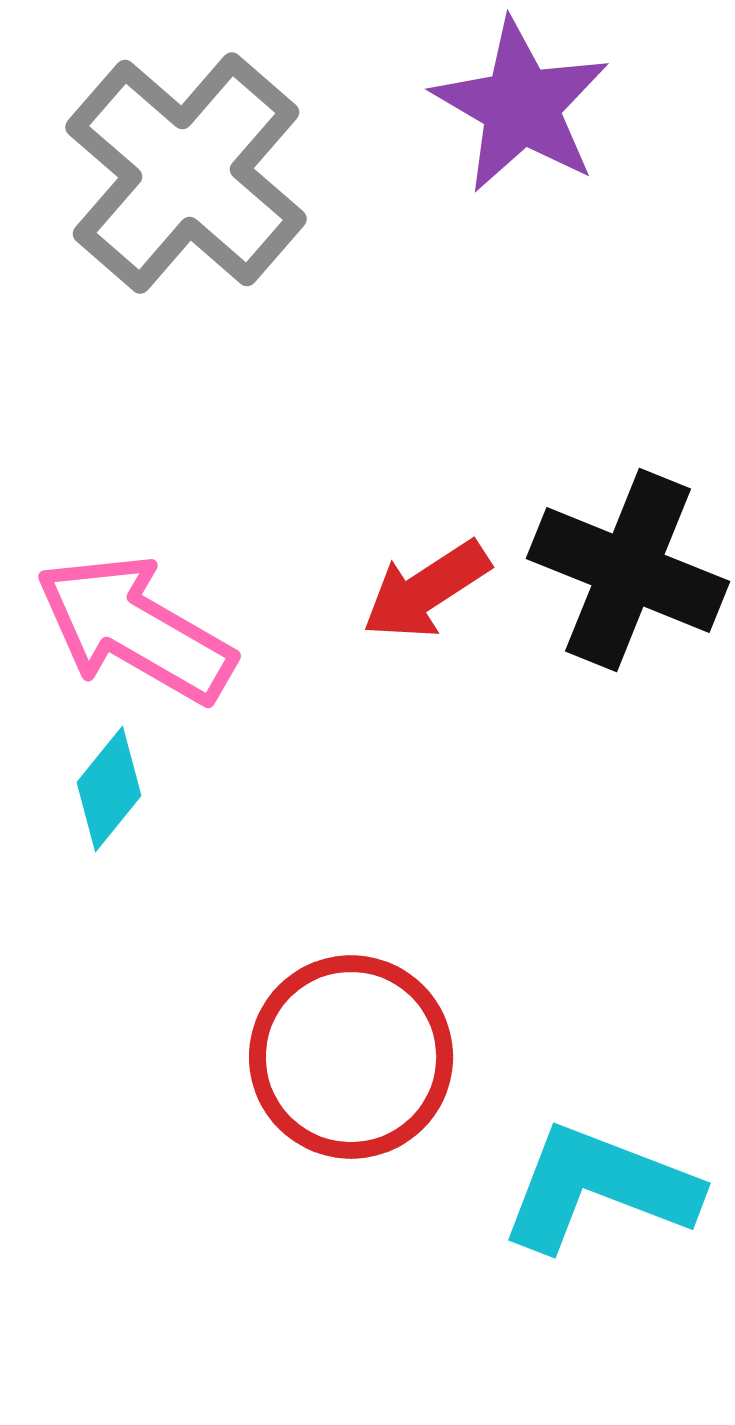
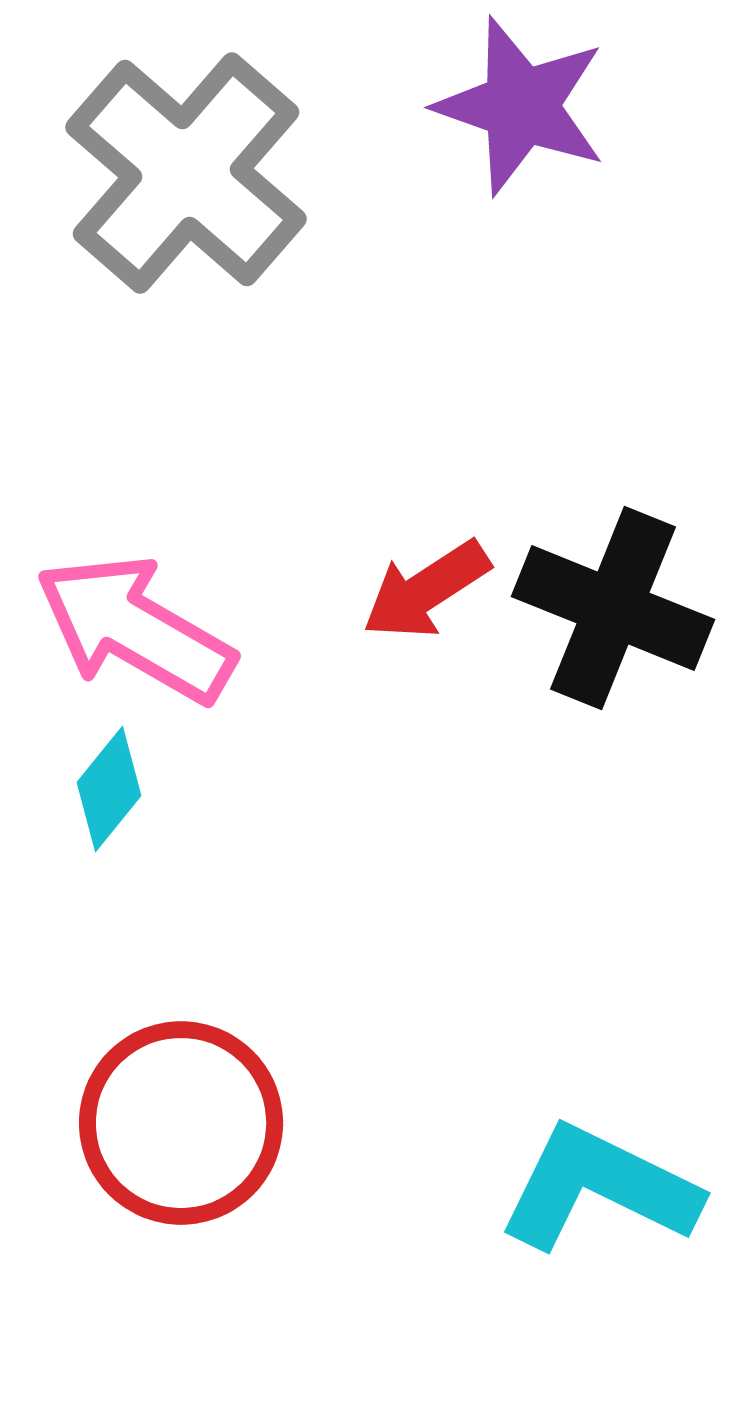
purple star: rotated 11 degrees counterclockwise
black cross: moved 15 px left, 38 px down
red circle: moved 170 px left, 66 px down
cyan L-shape: rotated 5 degrees clockwise
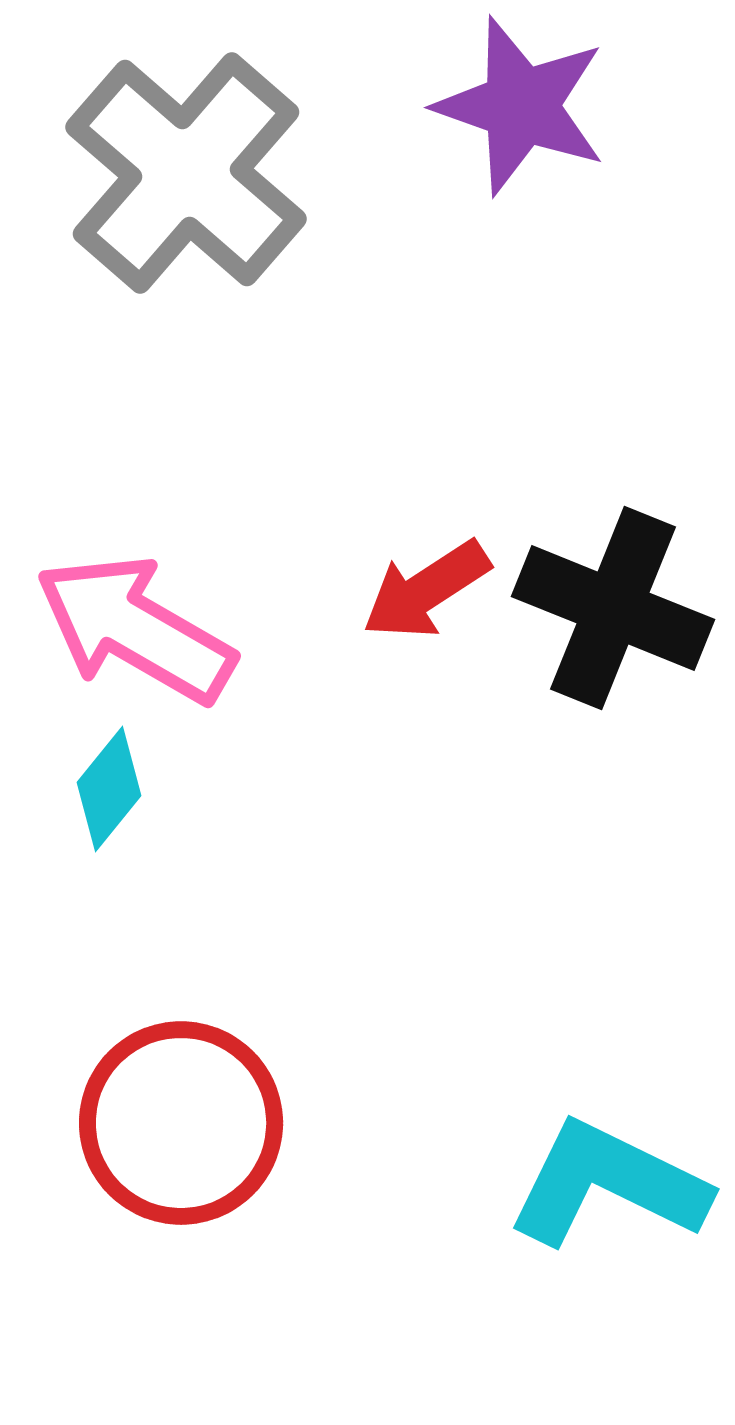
cyan L-shape: moved 9 px right, 4 px up
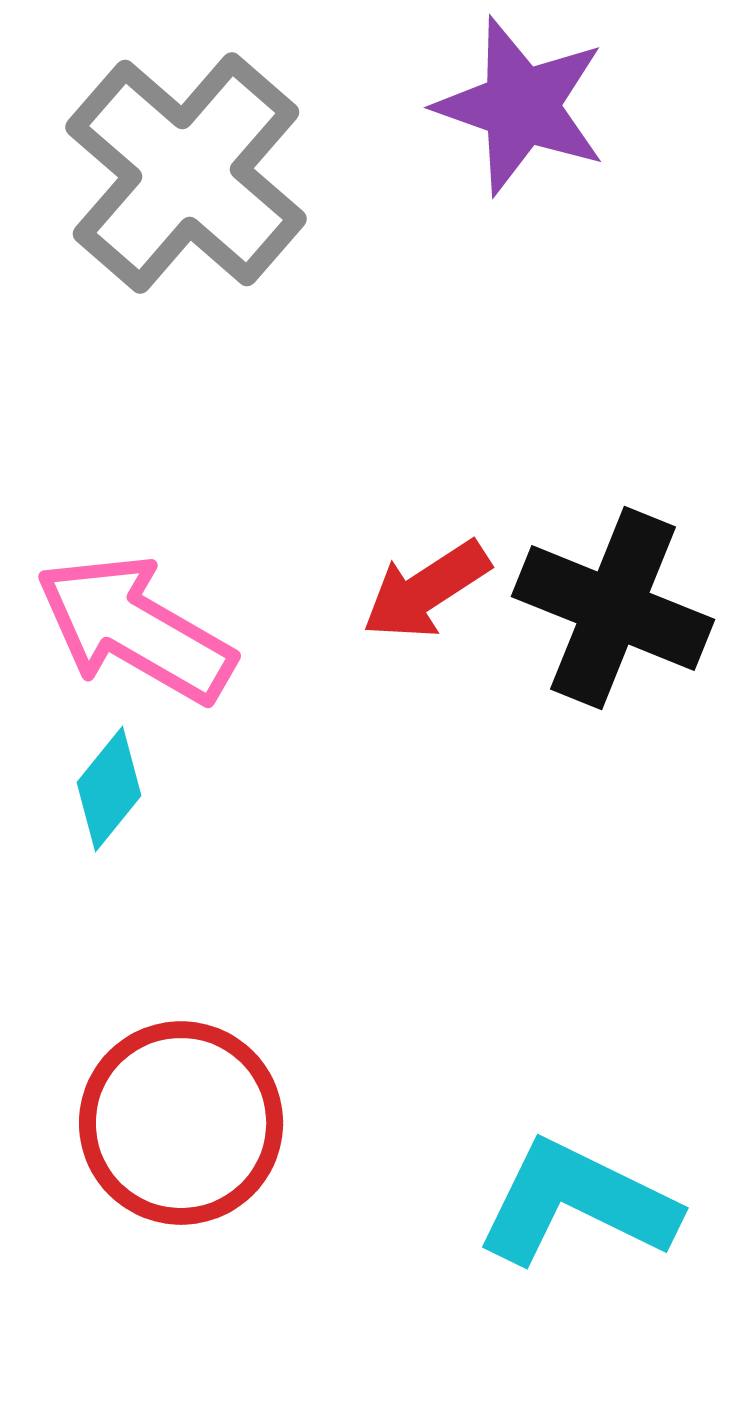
cyan L-shape: moved 31 px left, 19 px down
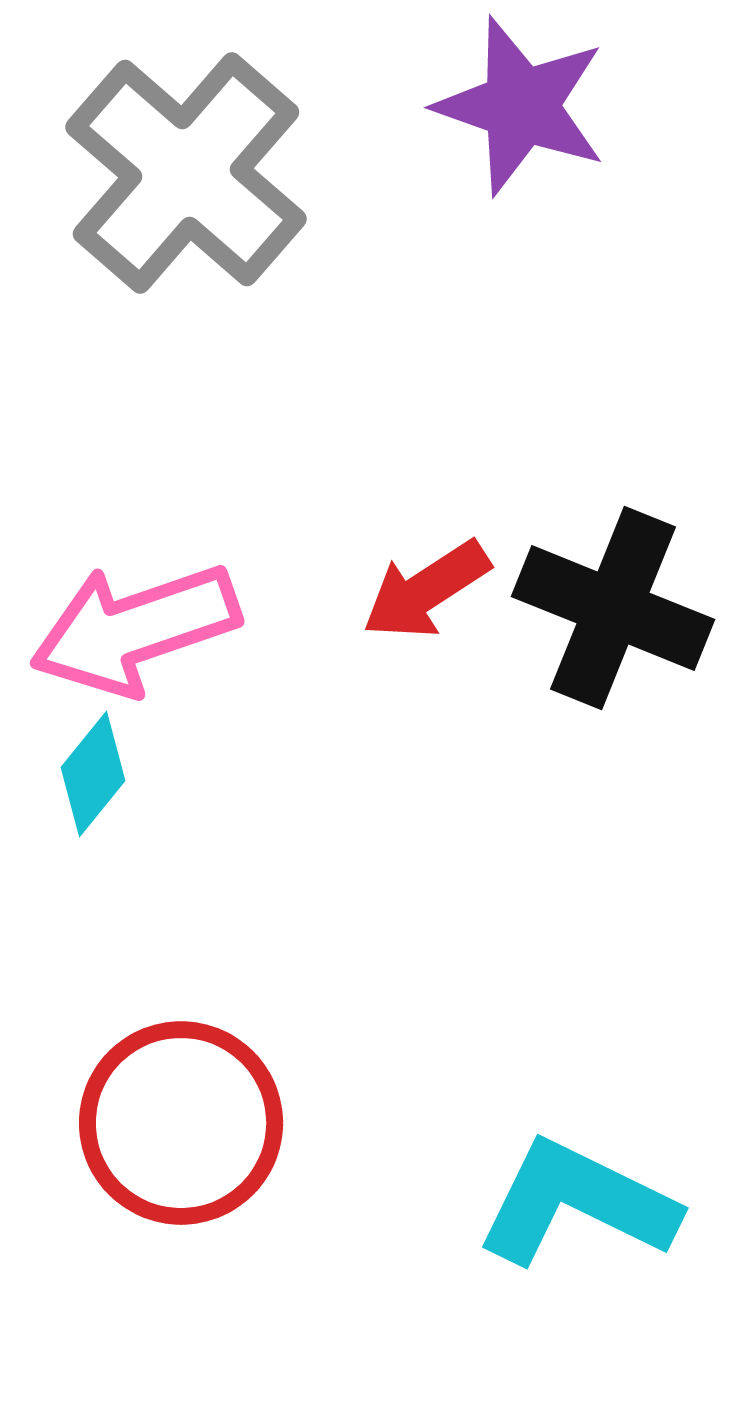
pink arrow: rotated 49 degrees counterclockwise
cyan diamond: moved 16 px left, 15 px up
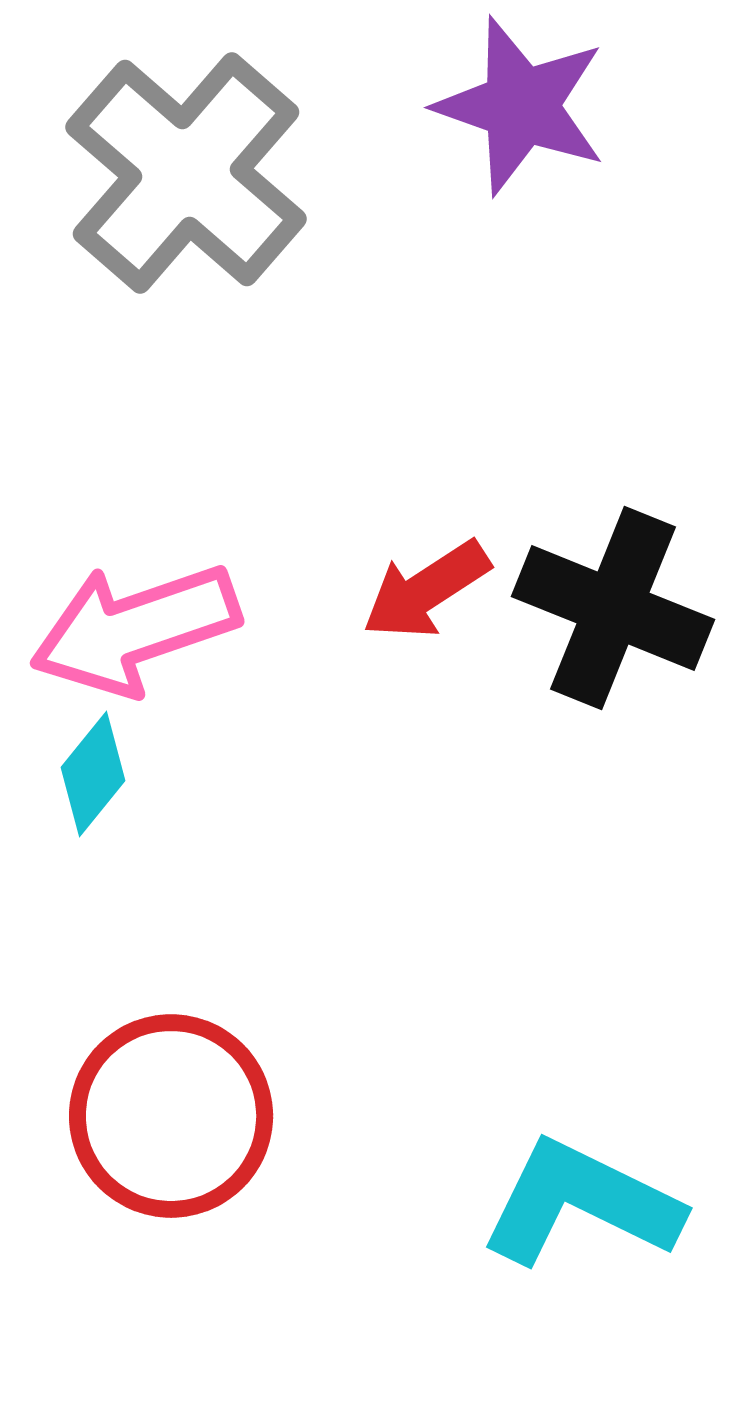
red circle: moved 10 px left, 7 px up
cyan L-shape: moved 4 px right
